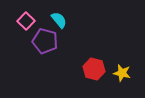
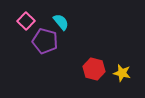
cyan semicircle: moved 2 px right, 2 px down
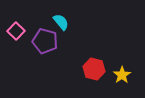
pink square: moved 10 px left, 10 px down
yellow star: moved 2 px down; rotated 24 degrees clockwise
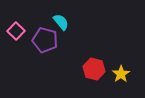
purple pentagon: moved 1 px up
yellow star: moved 1 px left, 1 px up
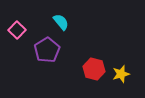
pink square: moved 1 px right, 1 px up
purple pentagon: moved 2 px right, 10 px down; rotated 25 degrees clockwise
yellow star: rotated 18 degrees clockwise
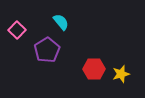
red hexagon: rotated 15 degrees counterclockwise
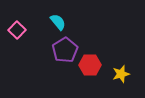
cyan semicircle: moved 3 px left
purple pentagon: moved 18 px right
red hexagon: moved 4 px left, 4 px up
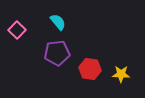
purple pentagon: moved 8 px left, 3 px down; rotated 25 degrees clockwise
red hexagon: moved 4 px down; rotated 10 degrees clockwise
yellow star: rotated 18 degrees clockwise
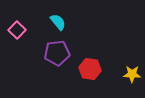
yellow star: moved 11 px right
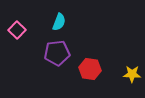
cyan semicircle: moved 1 px right; rotated 60 degrees clockwise
